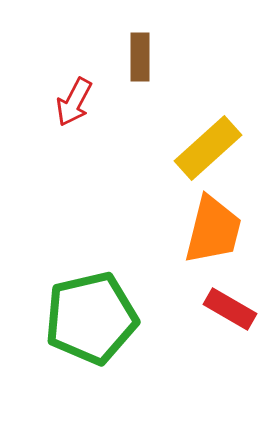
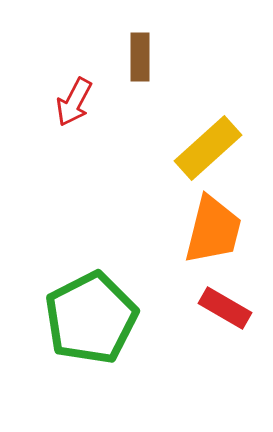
red rectangle: moved 5 px left, 1 px up
green pentagon: rotated 14 degrees counterclockwise
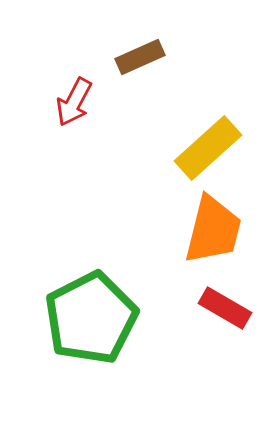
brown rectangle: rotated 66 degrees clockwise
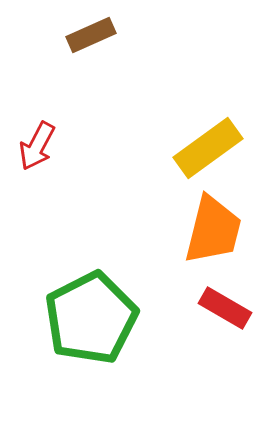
brown rectangle: moved 49 px left, 22 px up
red arrow: moved 37 px left, 44 px down
yellow rectangle: rotated 6 degrees clockwise
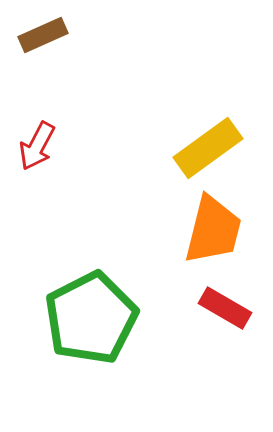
brown rectangle: moved 48 px left
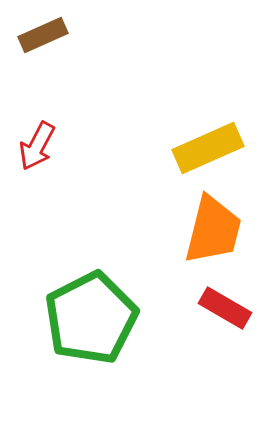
yellow rectangle: rotated 12 degrees clockwise
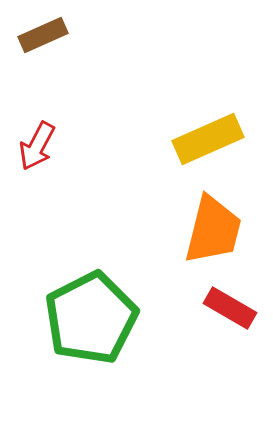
yellow rectangle: moved 9 px up
red rectangle: moved 5 px right
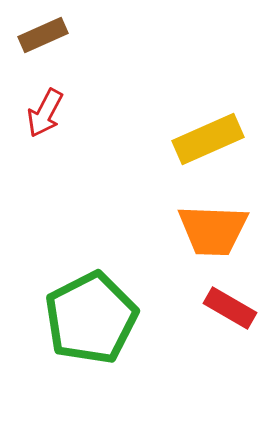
red arrow: moved 8 px right, 33 px up
orange trapezoid: rotated 78 degrees clockwise
